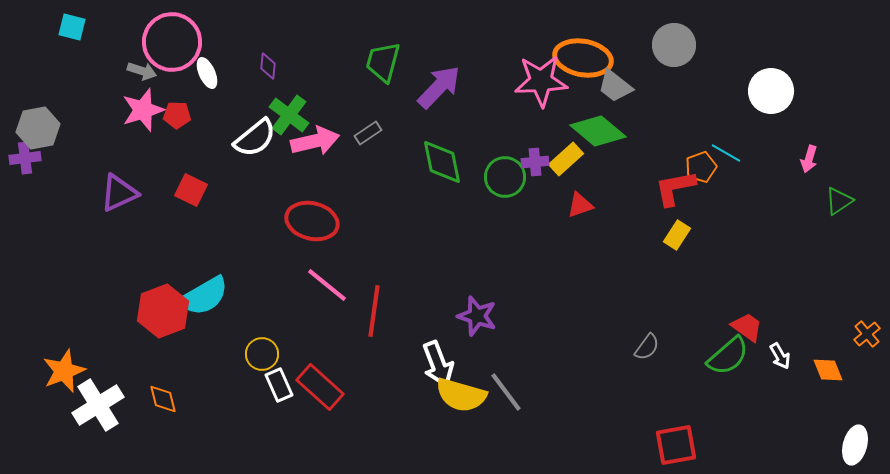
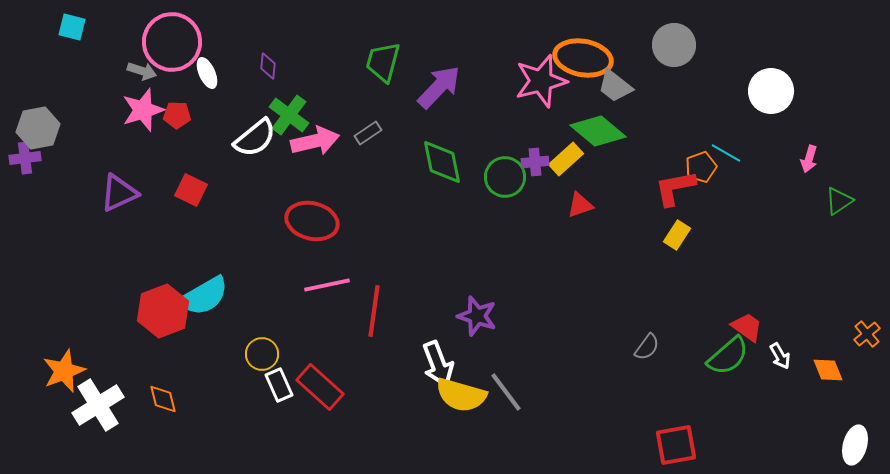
pink star at (541, 81): rotated 12 degrees counterclockwise
pink line at (327, 285): rotated 51 degrees counterclockwise
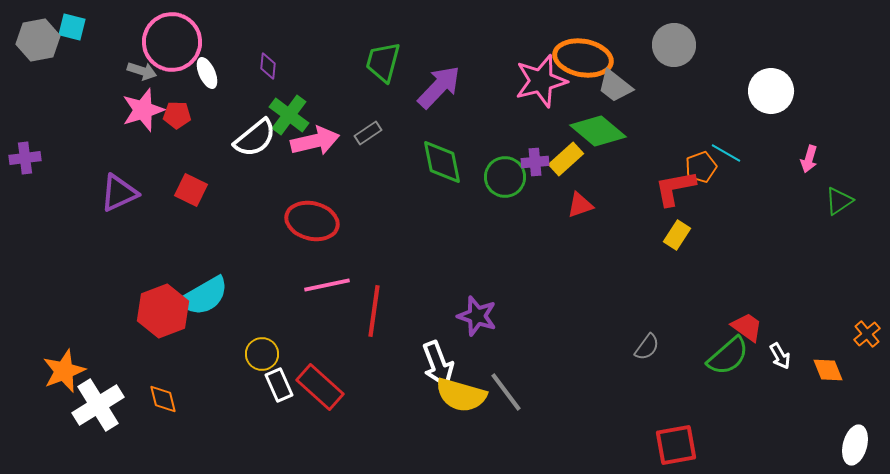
gray hexagon at (38, 128): moved 88 px up
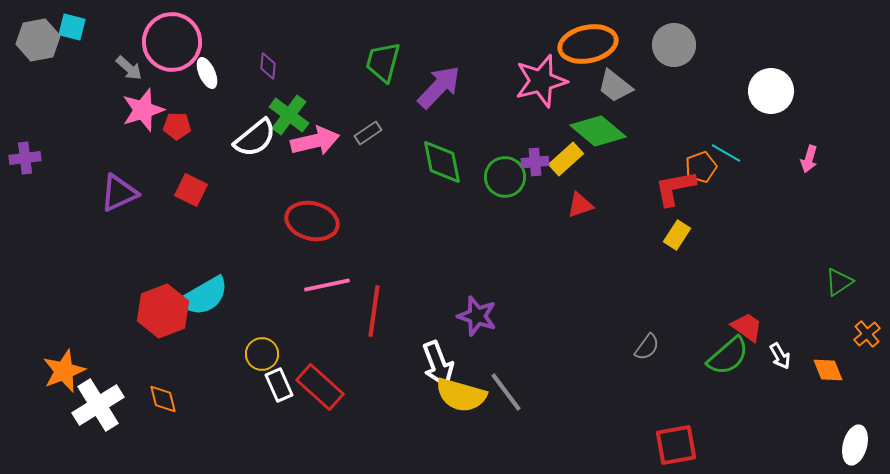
orange ellipse at (583, 58): moved 5 px right, 14 px up; rotated 22 degrees counterclockwise
gray arrow at (142, 71): moved 13 px left, 3 px up; rotated 24 degrees clockwise
red pentagon at (177, 115): moved 11 px down
green triangle at (839, 201): moved 81 px down
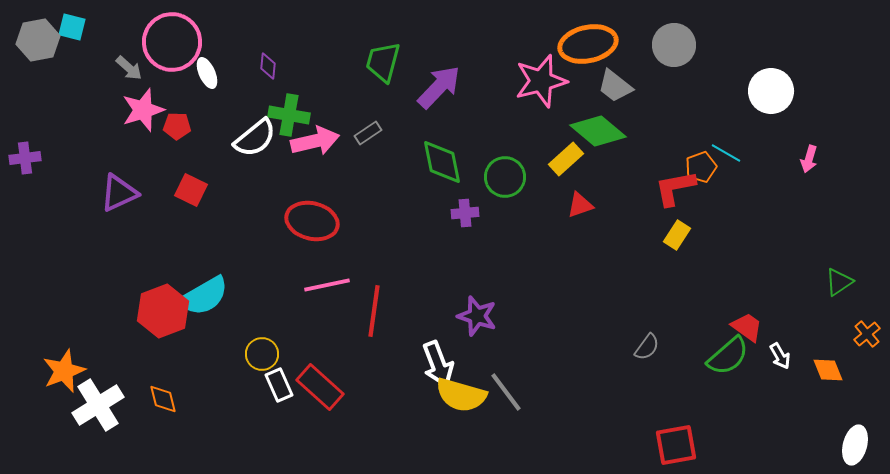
green cross at (289, 115): rotated 27 degrees counterclockwise
purple cross at (535, 162): moved 70 px left, 51 px down
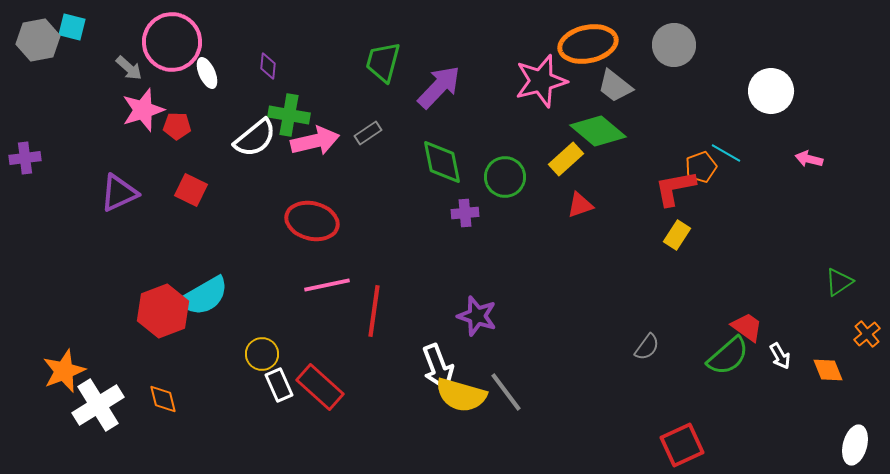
pink arrow at (809, 159): rotated 88 degrees clockwise
white arrow at (438, 364): moved 3 px down
red square at (676, 445): moved 6 px right; rotated 15 degrees counterclockwise
